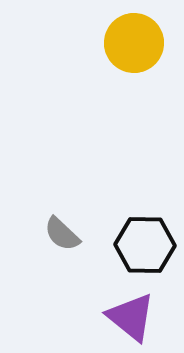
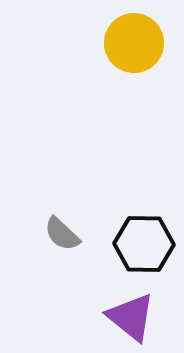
black hexagon: moved 1 px left, 1 px up
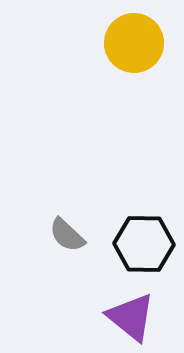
gray semicircle: moved 5 px right, 1 px down
